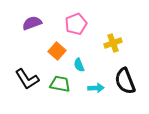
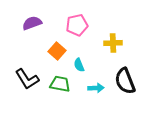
pink pentagon: moved 1 px right, 1 px down; rotated 10 degrees clockwise
yellow cross: rotated 18 degrees clockwise
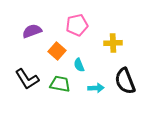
purple semicircle: moved 8 px down
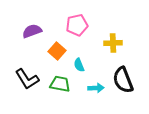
black semicircle: moved 2 px left, 1 px up
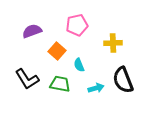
cyan arrow: rotated 14 degrees counterclockwise
